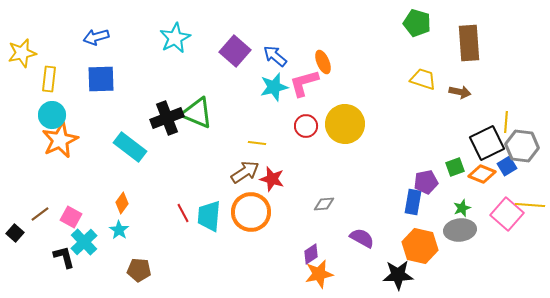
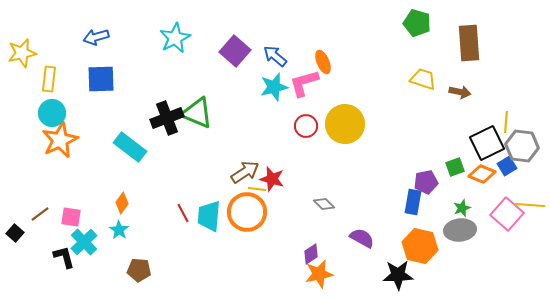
cyan circle at (52, 115): moved 2 px up
yellow line at (257, 143): moved 46 px down
gray diamond at (324, 204): rotated 50 degrees clockwise
orange circle at (251, 212): moved 4 px left
pink square at (71, 217): rotated 20 degrees counterclockwise
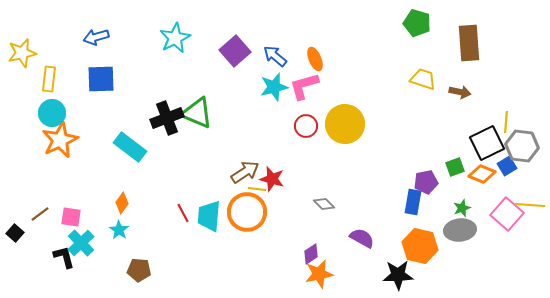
purple square at (235, 51): rotated 8 degrees clockwise
orange ellipse at (323, 62): moved 8 px left, 3 px up
pink L-shape at (304, 83): moved 3 px down
cyan cross at (84, 242): moved 3 px left, 1 px down
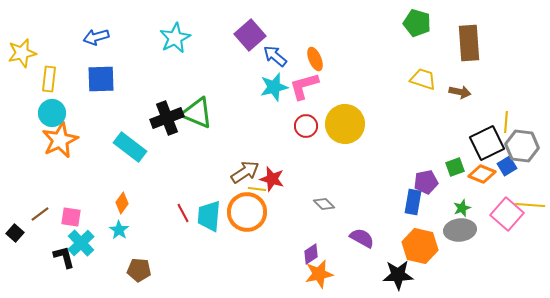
purple square at (235, 51): moved 15 px right, 16 px up
